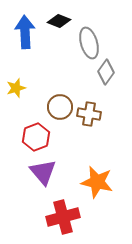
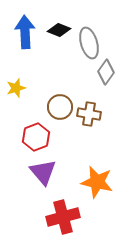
black diamond: moved 9 px down
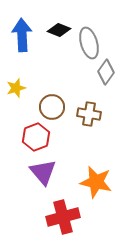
blue arrow: moved 3 px left, 3 px down
brown circle: moved 8 px left
orange star: moved 1 px left
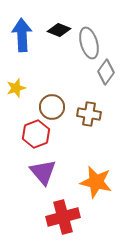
red hexagon: moved 3 px up
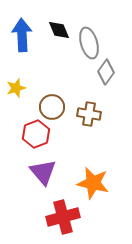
black diamond: rotated 45 degrees clockwise
orange star: moved 3 px left, 1 px down
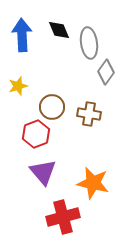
gray ellipse: rotated 8 degrees clockwise
yellow star: moved 2 px right, 2 px up
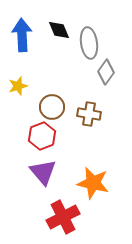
red hexagon: moved 6 px right, 2 px down
red cross: rotated 12 degrees counterclockwise
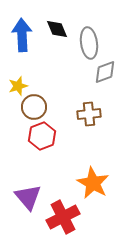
black diamond: moved 2 px left, 1 px up
gray diamond: moved 1 px left; rotated 35 degrees clockwise
brown circle: moved 18 px left
brown cross: rotated 15 degrees counterclockwise
purple triangle: moved 15 px left, 25 px down
orange star: rotated 16 degrees clockwise
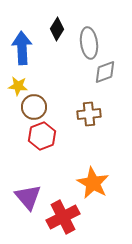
black diamond: rotated 55 degrees clockwise
blue arrow: moved 13 px down
yellow star: rotated 24 degrees clockwise
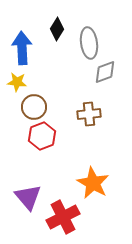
yellow star: moved 1 px left, 4 px up
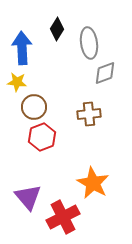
gray diamond: moved 1 px down
red hexagon: moved 1 px down
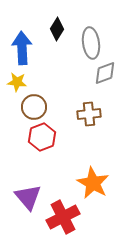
gray ellipse: moved 2 px right
